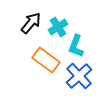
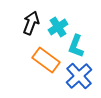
black arrow: rotated 20 degrees counterclockwise
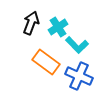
cyan L-shape: moved 1 px right, 1 px up; rotated 65 degrees counterclockwise
orange rectangle: moved 2 px down
blue cross: rotated 24 degrees counterclockwise
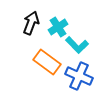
orange rectangle: moved 1 px right
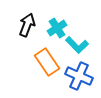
black arrow: moved 4 px left, 2 px down
cyan cross: moved 1 px left, 1 px down
orange rectangle: rotated 20 degrees clockwise
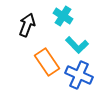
cyan cross: moved 6 px right, 12 px up; rotated 24 degrees counterclockwise
blue cross: moved 1 px up
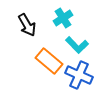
cyan cross: moved 2 px down; rotated 24 degrees clockwise
black arrow: rotated 130 degrees clockwise
orange rectangle: moved 2 px right, 1 px up; rotated 16 degrees counterclockwise
